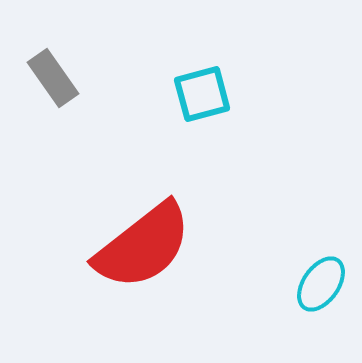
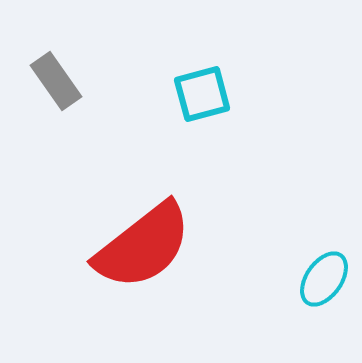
gray rectangle: moved 3 px right, 3 px down
cyan ellipse: moved 3 px right, 5 px up
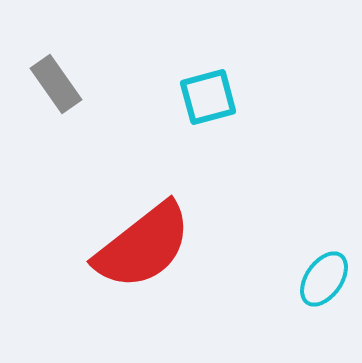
gray rectangle: moved 3 px down
cyan square: moved 6 px right, 3 px down
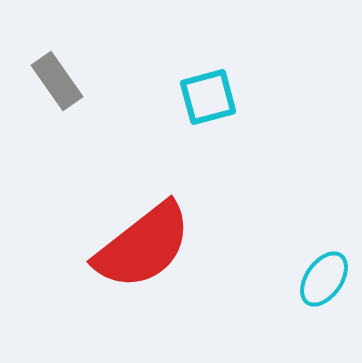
gray rectangle: moved 1 px right, 3 px up
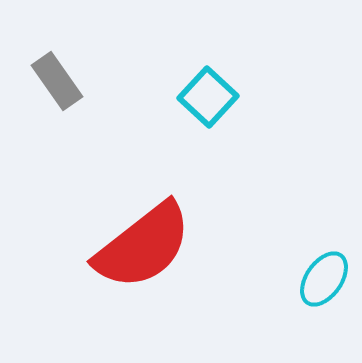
cyan square: rotated 32 degrees counterclockwise
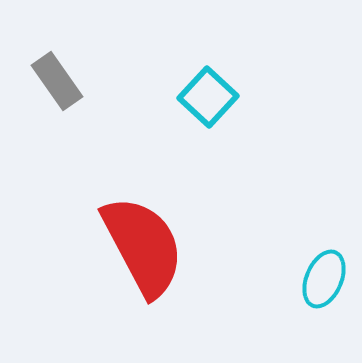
red semicircle: rotated 80 degrees counterclockwise
cyan ellipse: rotated 12 degrees counterclockwise
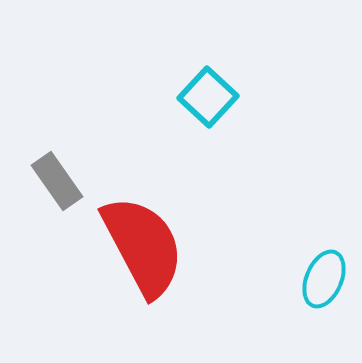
gray rectangle: moved 100 px down
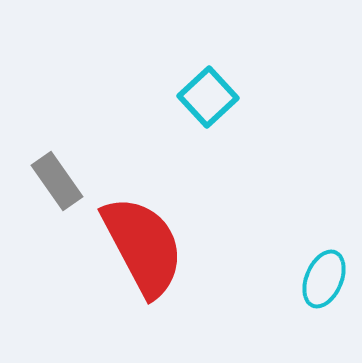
cyan square: rotated 4 degrees clockwise
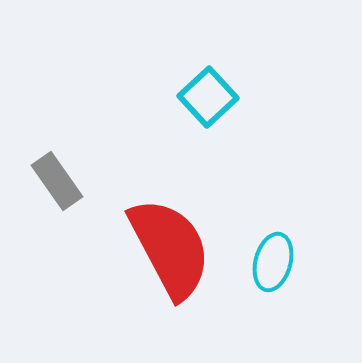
red semicircle: moved 27 px right, 2 px down
cyan ellipse: moved 51 px left, 17 px up; rotated 8 degrees counterclockwise
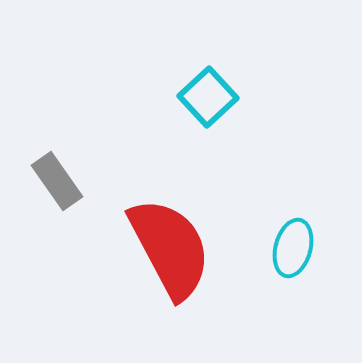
cyan ellipse: moved 20 px right, 14 px up
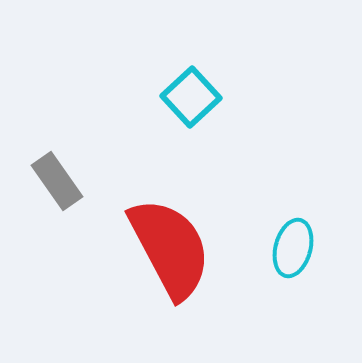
cyan square: moved 17 px left
